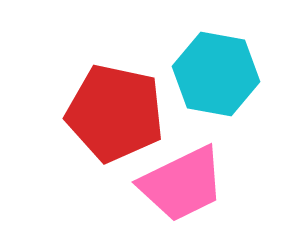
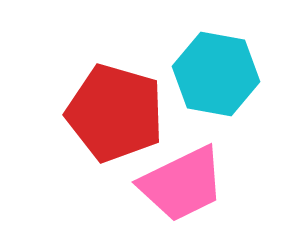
red pentagon: rotated 4 degrees clockwise
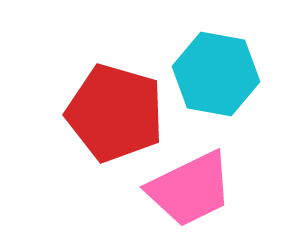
pink trapezoid: moved 8 px right, 5 px down
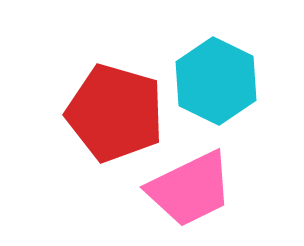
cyan hexagon: moved 7 px down; rotated 16 degrees clockwise
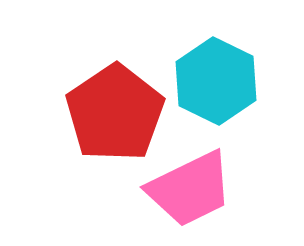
red pentagon: rotated 22 degrees clockwise
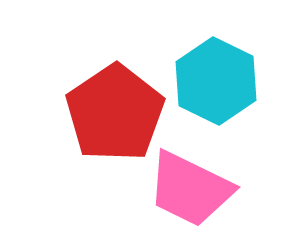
pink trapezoid: rotated 52 degrees clockwise
